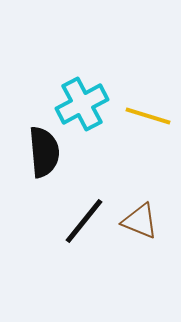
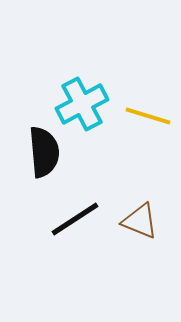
black line: moved 9 px left, 2 px up; rotated 18 degrees clockwise
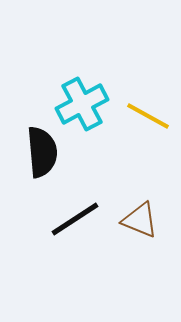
yellow line: rotated 12 degrees clockwise
black semicircle: moved 2 px left
brown triangle: moved 1 px up
